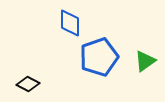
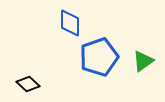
green triangle: moved 2 px left
black diamond: rotated 15 degrees clockwise
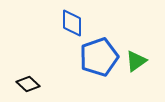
blue diamond: moved 2 px right
green triangle: moved 7 px left
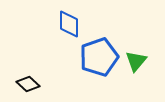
blue diamond: moved 3 px left, 1 px down
green triangle: rotated 15 degrees counterclockwise
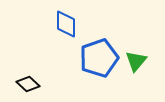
blue diamond: moved 3 px left
blue pentagon: moved 1 px down
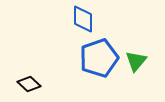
blue diamond: moved 17 px right, 5 px up
black diamond: moved 1 px right
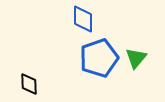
green triangle: moved 3 px up
black diamond: rotated 45 degrees clockwise
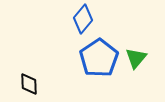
blue diamond: rotated 40 degrees clockwise
blue pentagon: rotated 15 degrees counterclockwise
